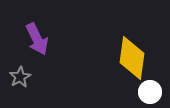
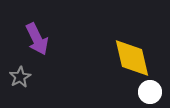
yellow diamond: rotated 21 degrees counterclockwise
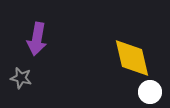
purple arrow: rotated 36 degrees clockwise
gray star: moved 1 px right, 1 px down; rotated 30 degrees counterclockwise
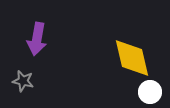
gray star: moved 2 px right, 3 px down
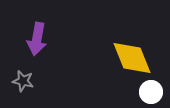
yellow diamond: rotated 9 degrees counterclockwise
white circle: moved 1 px right
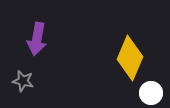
yellow diamond: moved 2 px left; rotated 45 degrees clockwise
white circle: moved 1 px down
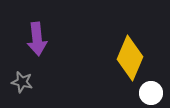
purple arrow: rotated 16 degrees counterclockwise
gray star: moved 1 px left, 1 px down
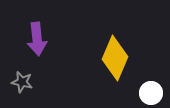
yellow diamond: moved 15 px left
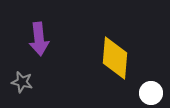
purple arrow: moved 2 px right
yellow diamond: rotated 18 degrees counterclockwise
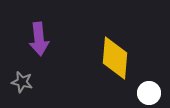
white circle: moved 2 px left
